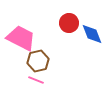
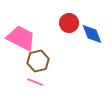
pink line: moved 1 px left, 2 px down
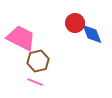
red circle: moved 6 px right
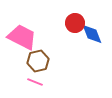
pink trapezoid: moved 1 px right, 1 px up
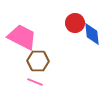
blue diamond: rotated 15 degrees clockwise
brown hexagon: rotated 15 degrees clockwise
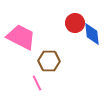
pink trapezoid: moved 1 px left
brown hexagon: moved 11 px right
pink line: moved 2 px right, 1 px down; rotated 42 degrees clockwise
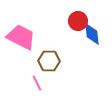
red circle: moved 3 px right, 2 px up
